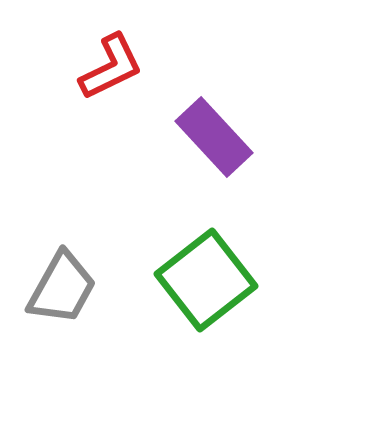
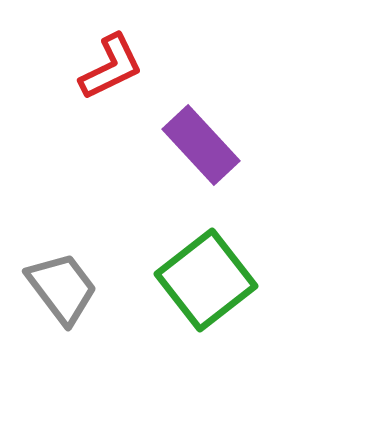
purple rectangle: moved 13 px left, 8 px down
gray trapezoid: rotated 66 degrees counterclockwise
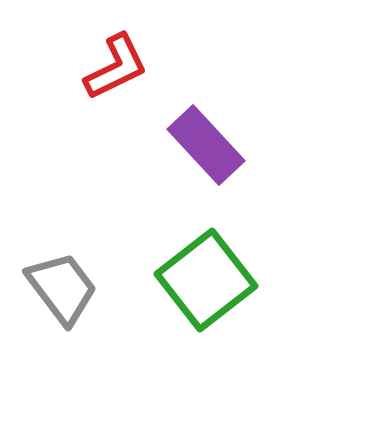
red L-shape: moved 5 px right
purple rectangle: moved 5 px right
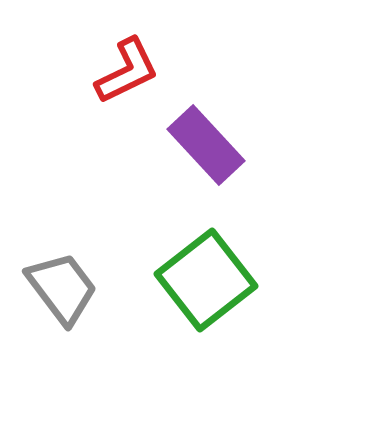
red L-shape: moved 11 px right, 4 px down
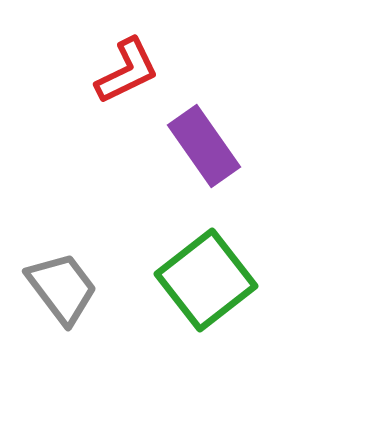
purple rectangle: moved 2 px left, 1 px down; rotated 8 degrees clockwise
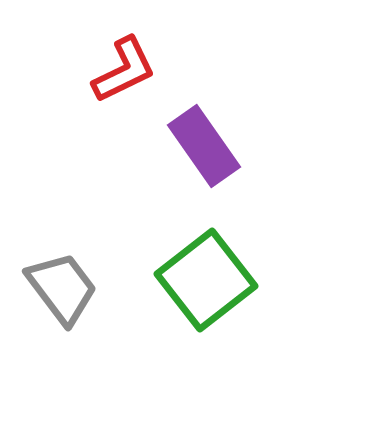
red L-shape: moved 3 px left, 1 px up
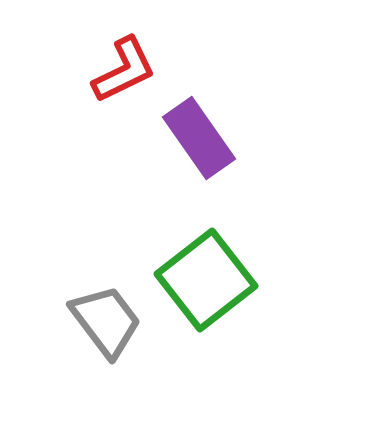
purple rectangle: moved 5 px left, 8 px up
gray trapezoid: moved 44 px right, 33 px down
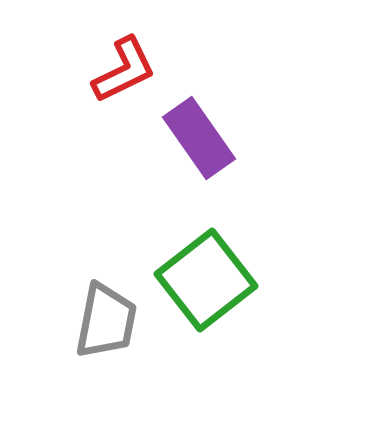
gray trapezoid: rotated 48 degrees clockwise
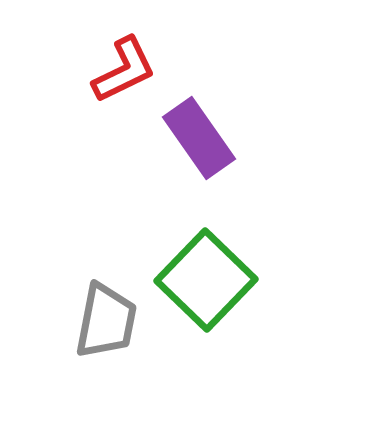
green square: rotated 8 degrees counterclockwise
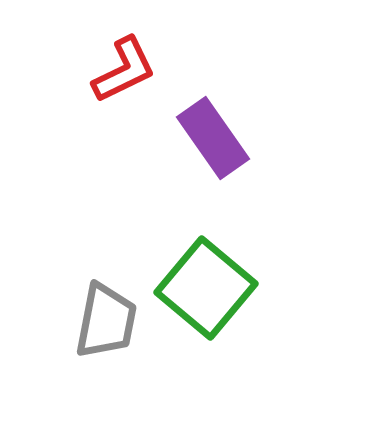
purple rectangle: moved 14 px right
green square: moved 8 px down; rotated 4 degrees counterclockwise
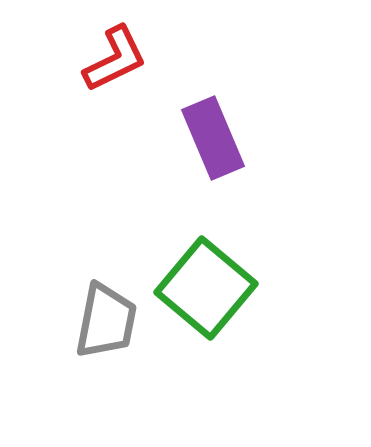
red L-shape: moved 9 px left, 11 px up
purple rectangle: rotated 12 degrees clockwise
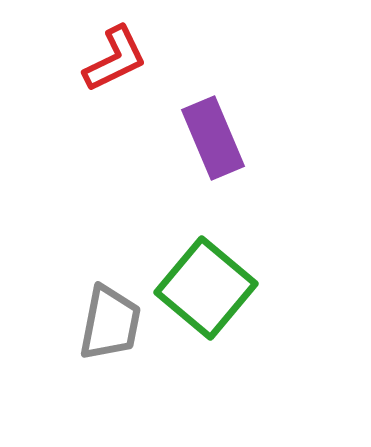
gray trapezoid: moved 4 px right, 2 px down
